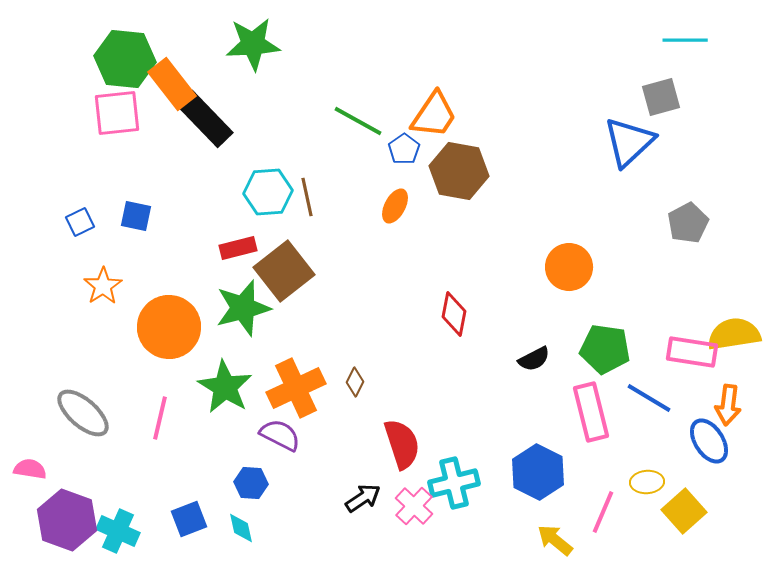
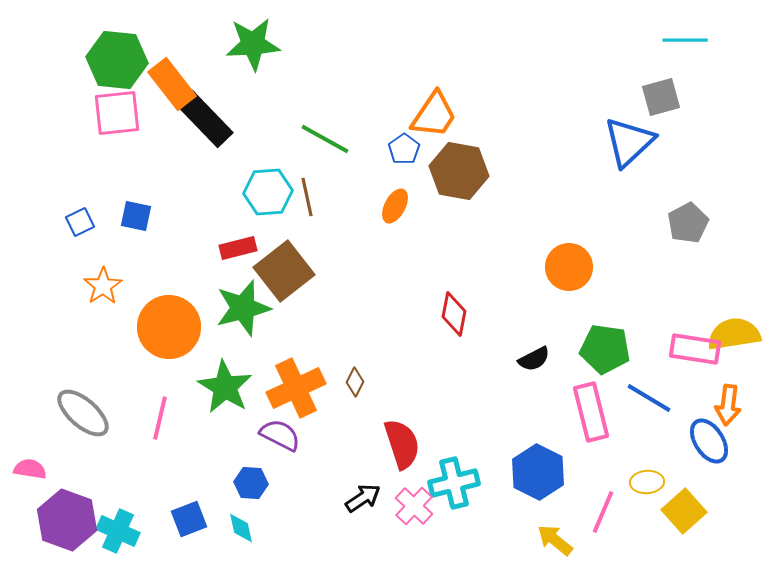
green hexagon at (125, 59): moved 8 px left, 1 px down
green line at (358, 121): moved 33 px left, 18 px down
pink rectangle at (692, 352): moved 3 px right, 3 px up
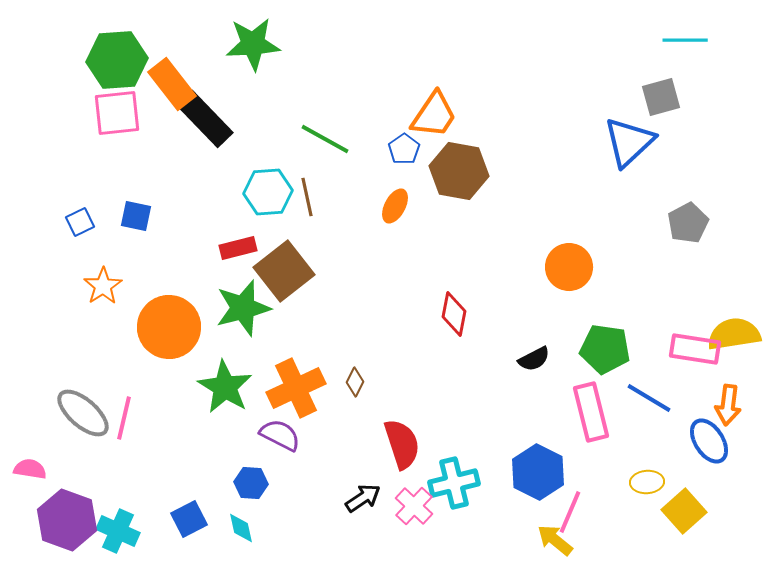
green hexagon at (117, 60): rotated 10 degrees counterclockwise
pink line at (160, 418): moved 36 px left
pink line at (603, 512): moved 33 px left
blue square at (189, 519): rotated 6 degrees counterclockwise
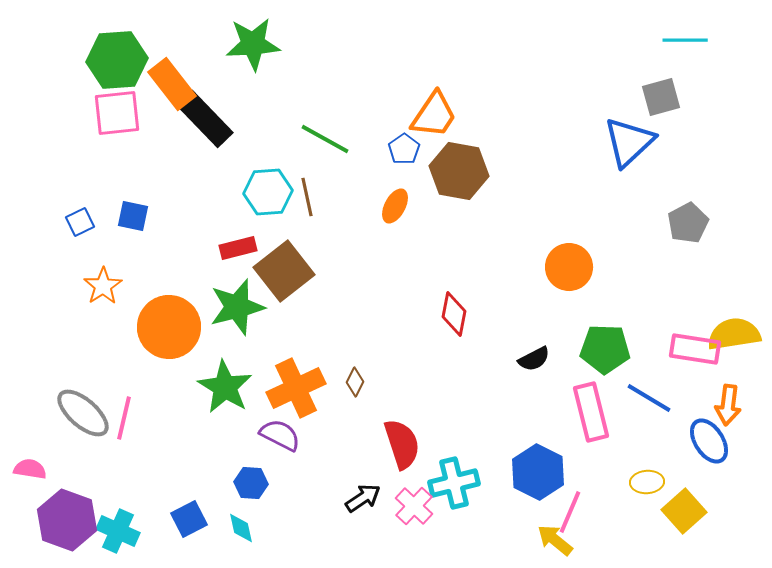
blue square at (136, 216): moved 3 px left
green star at (243, 308): moved 6 px left, 1 px up
green pentagon at (605, 349): rotated 6 degrees counterclockwise
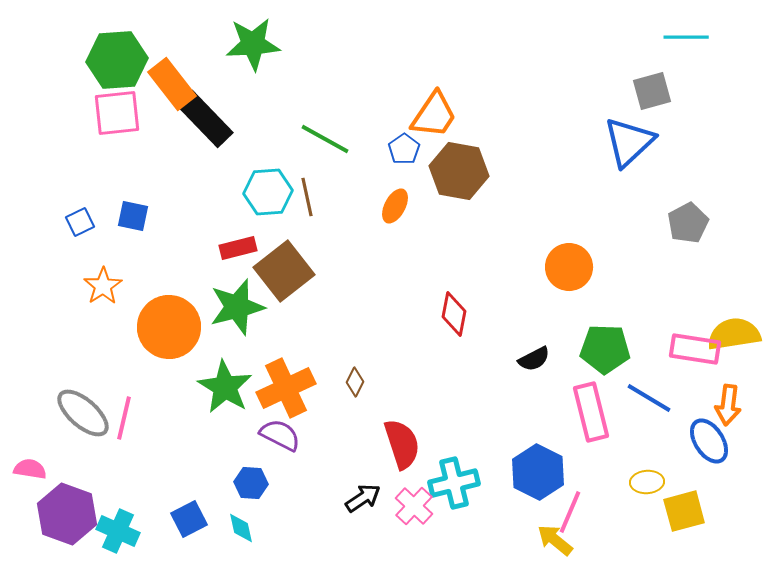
cyan line at (685, 40): moved 1 px right, 3 px up
gray square at (661, 97): moved 9 px left, 6 px up
orange cross at (296, 388): moved 10 px left
yellow square at (684, 511): rotated 27 degrees clockwise
purple hexagon at (67, 520): moved 6 px up
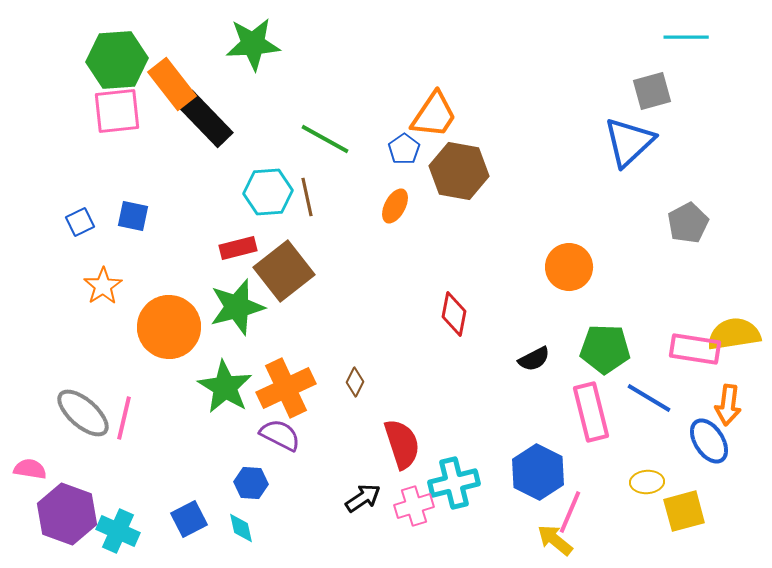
pink square at (117, 113): moved 2 px up
pink cross at (414, 506): rotated 30 degrees clockwise
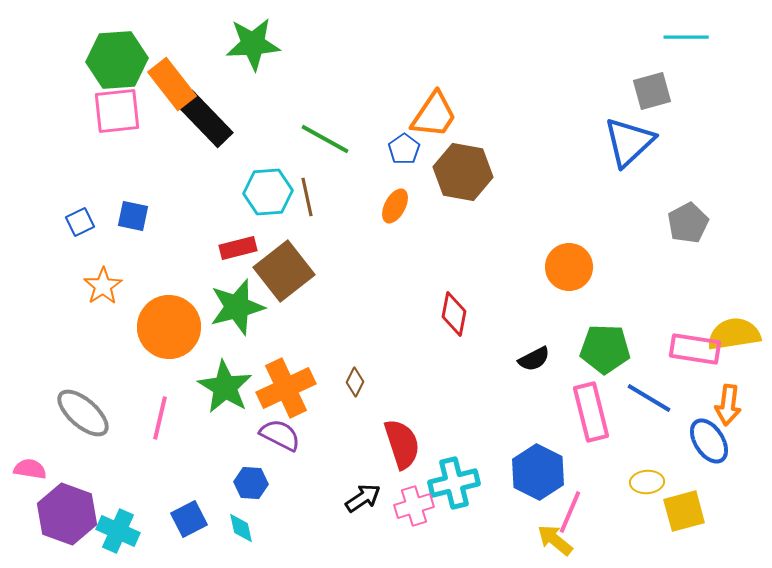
brown hexagon at (459, 171): moved 4 px right, 1 px down
pink line at (124, 418): moved 36 px right
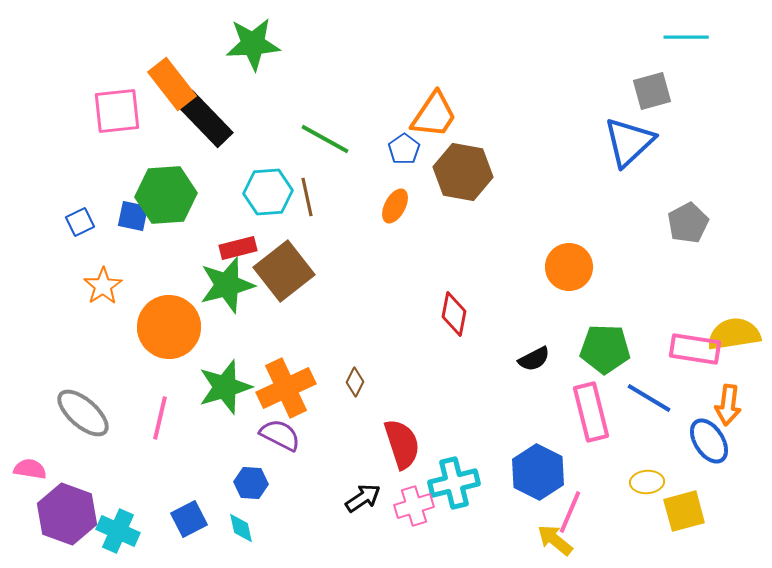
green hexagon at (117, 60): moved 49 px right, 135 px down
green star at (237, 307): moved 10 px left, 22 px up
green star at (225, 387): rotated 24 degrees clockwise
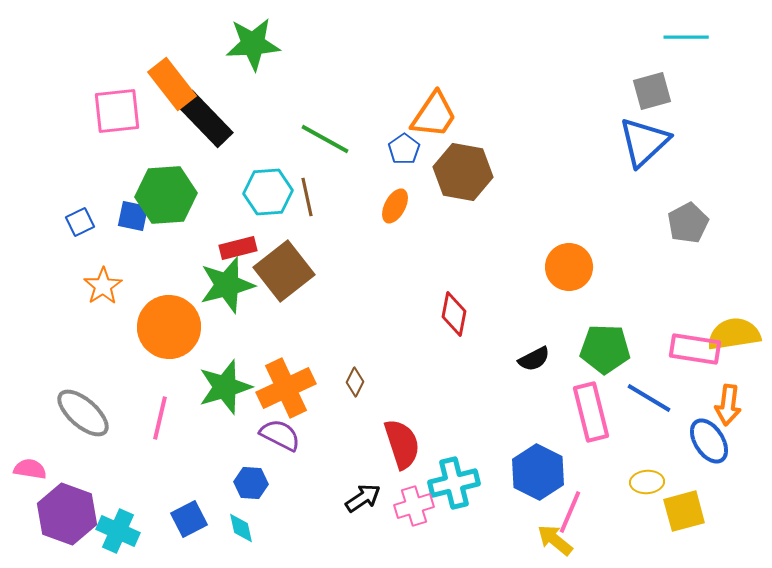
blue triangle at (629, 142): moved 15 px right
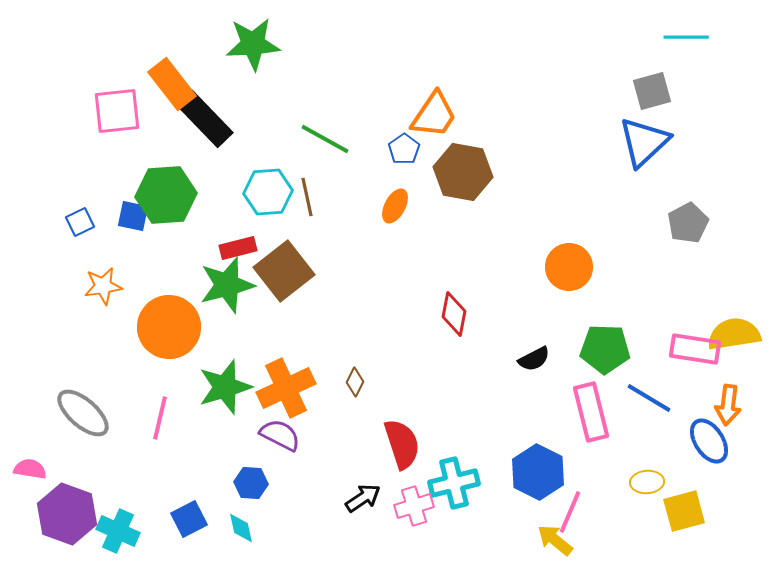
orange star at (103, 286): rotated 24 degrees clockwise
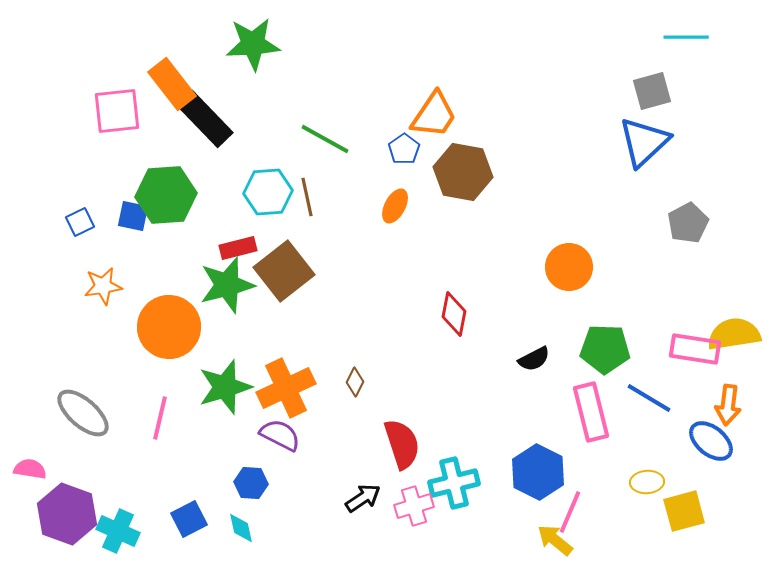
blue ellipse at (709, 441): moved 2 px right; rotated 18 degrees counterclockwise
